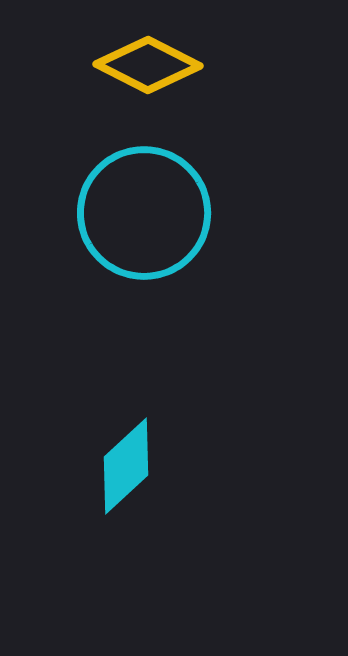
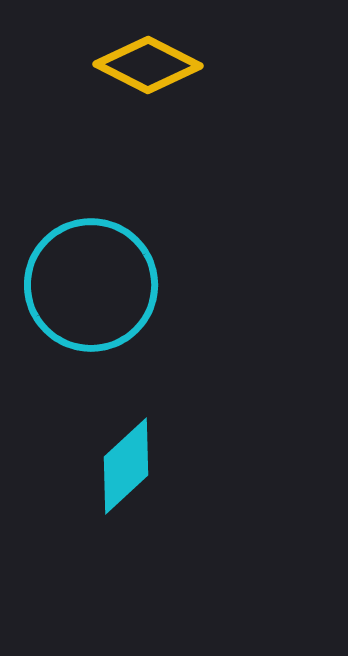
cyan circle: moved 53 px left, 72 px down
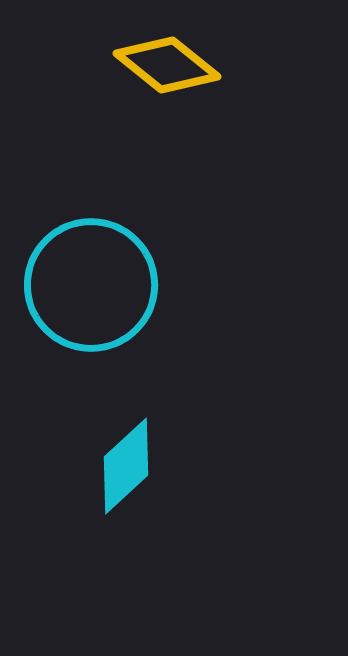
yellow diamond: moved 19 px right; rotated 12 degrees clockwise
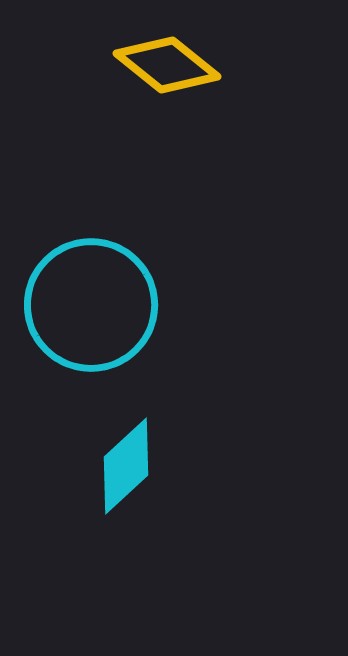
cyan circle: moved 20 px down
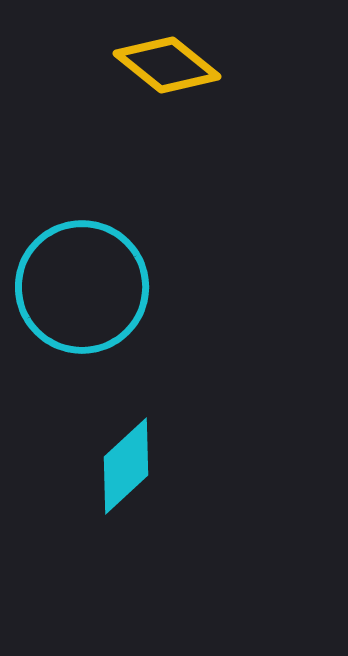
cyan circle: moved 9 px left, 18 px up
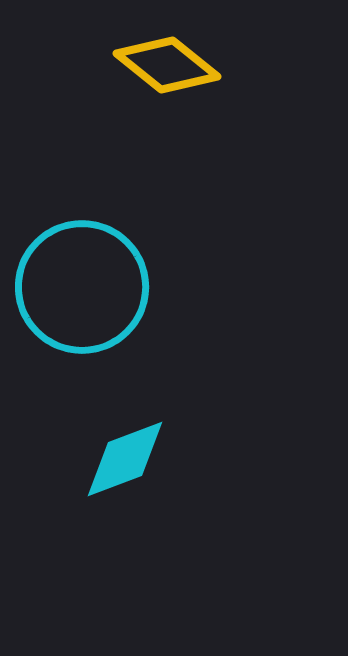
cyan diamond: moved 1 px left, 7 px up; rotated 22 degrees clockwise
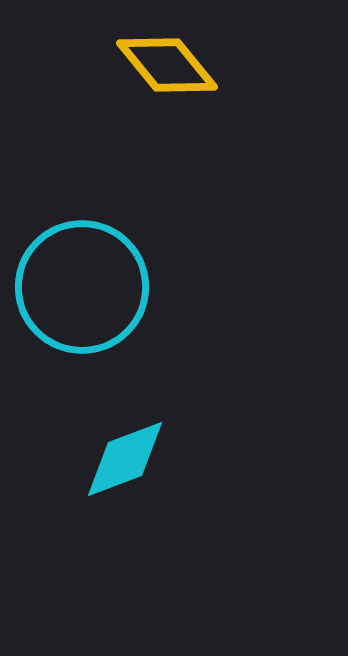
yellow diamond: rotated 12 degrees clockwise
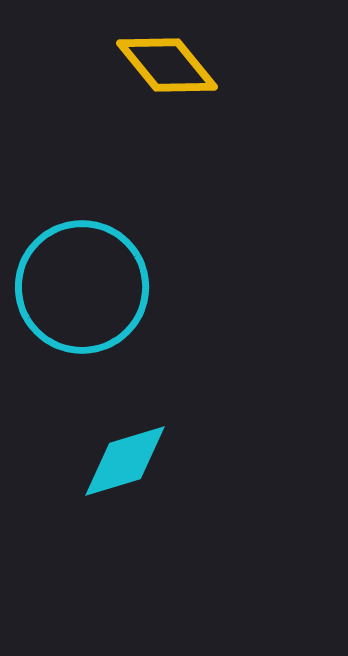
cyan diamond: moved 2 px down; rotated 4 degrees clockwise
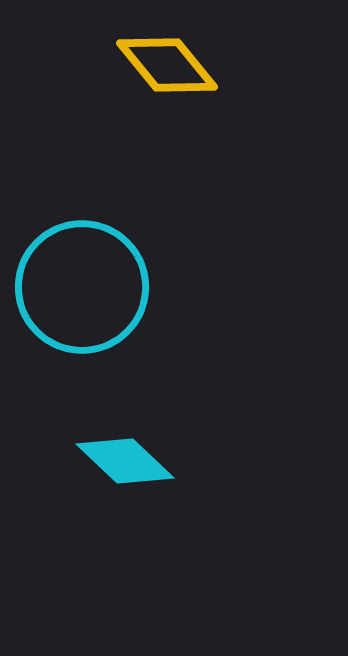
cyan diamond: rotated 60 degrees clockwise
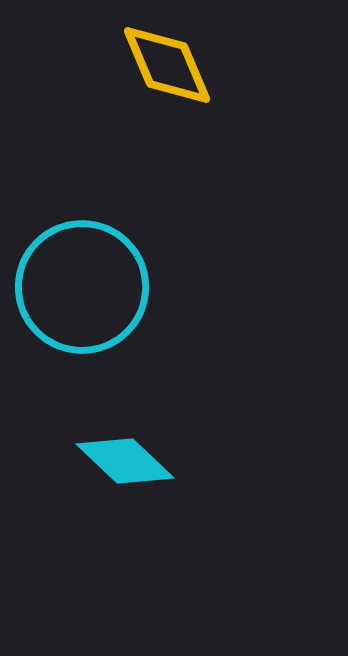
yellow diamond: rotated 16 degrees clockwise
